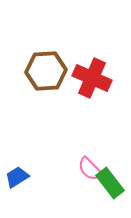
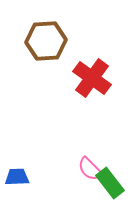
brown hexagon: moved 30 px up
red cross: rotated 12 degrees clockwise
blue trapezoid: rotated 30 degrees clockwise
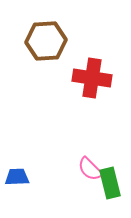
red cross: rotated 27 degrees counterclockwise
green rectangle: rotated 24 degrees clockwise
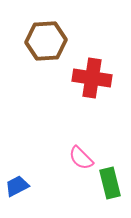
pink semicircle: moved 9 px left, 11 px up
blue trapezoid: moved 9 px down; rotated 25 degrees counterclockwise
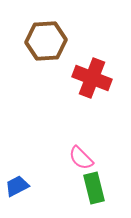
red cross: rotated 12 degrees clockwise
green rectangle: moved 16 px left, 5 px down
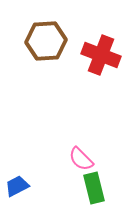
red cross: moved 9 px right, 23 px up
pink semicircle: moved 1 px down
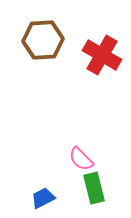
brown hexagon: moved 3 px left, 1 px up
red cross: moved 1 px right; rotated 9 degrees clockwise
blue trapezoid: moved 26 px right, 12 px down
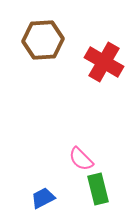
red cross: moved 2 px right, 7 px down
green rectangle: moved 4 px right, 1 px down
